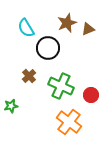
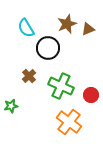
brown star: moved 1 px down
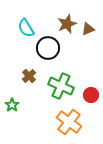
green star: moved 1 px right, 1 px up; rotated 24 degrees counterclockwise
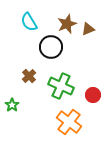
cyan semicircle: moved 3 px right, 6 px up
black circle: moved 3 px right, 1 px up
red circle: moved 2 px right
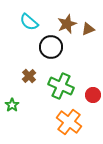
cyan semicircle: rotated 18 degrees counterclockwise
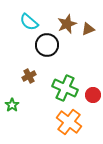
black circle: moved 4 px left, 2 px up
brown cross: rotated 16 degrees clockwise
green cross: moved 4 px right, 2 px down
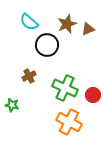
green star: rotated 24 degrees counterclockwise
orange cross: rotated 10 degrees counterclockwise
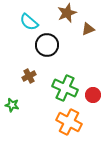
brown star: moved 11 px up
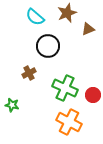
cyan semicircle: moved 6 px right, 5 px up
black circle: moved 1 px right, 1 px down
brown cross: moved 3 px up
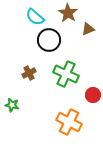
brown star: moved 1 px right; rotated 18 degrees counterclockwise
black circle: moved 1 px right, 6 px up
green cross: moved 1 px right, 14 px up
